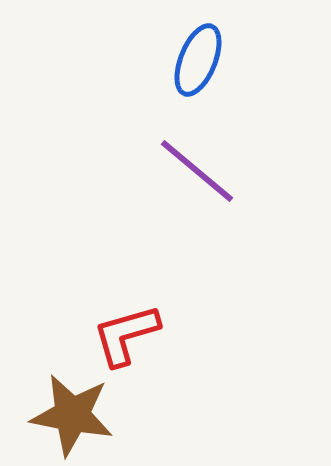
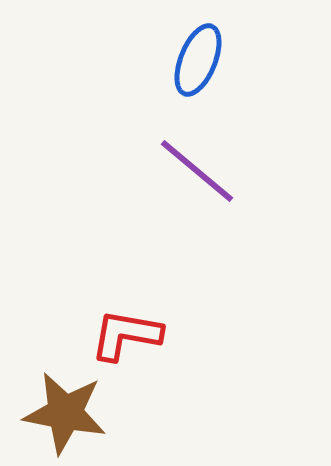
red L-shape: rotated 26 degrees clockwise
brown star: moved 7 px left, 2 px up
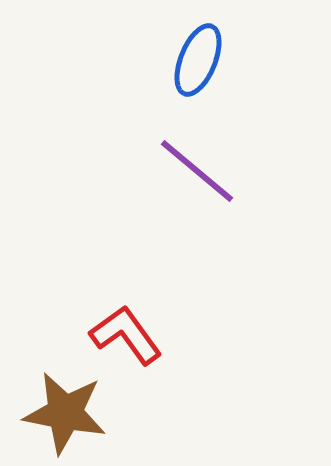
red L-shape: rotated 44 degrees clockwise
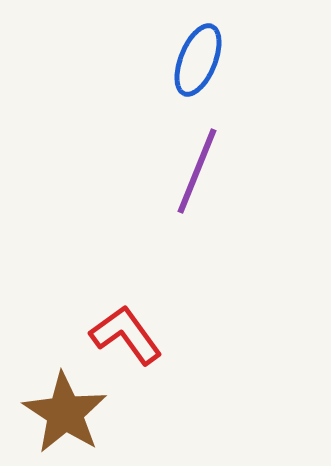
purple line: rotated 72 degrees clockwise
brown star: rotated 22 degrees clockwise
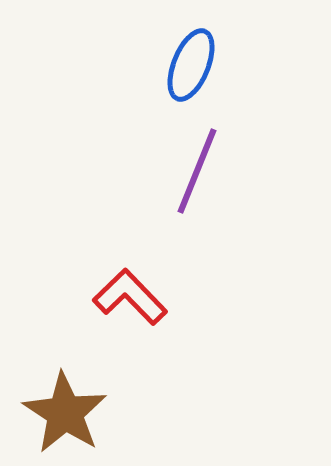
blue ellipse: moved 7 px left, 5 px down
red L-shape: moved 4 px right, 38 px up; rotated 8 degrees counterclockwise
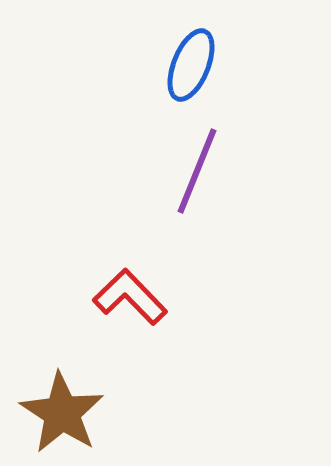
brown star: moved 3 px left
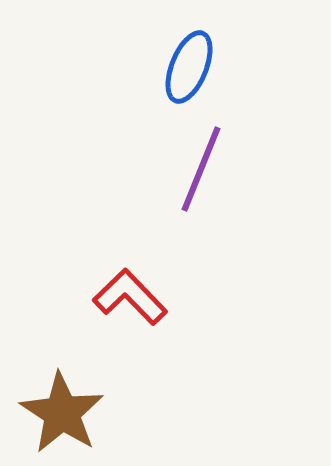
blue ellipse: moved 2 px left, 2 px down
purple line: moved 4 px right, 2 px up
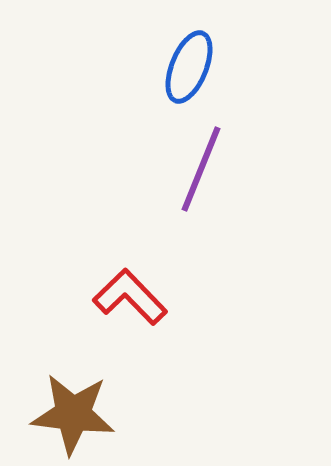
brown star: moved 11 px right, 1 px down; rotated 26 degrees counterclockwise
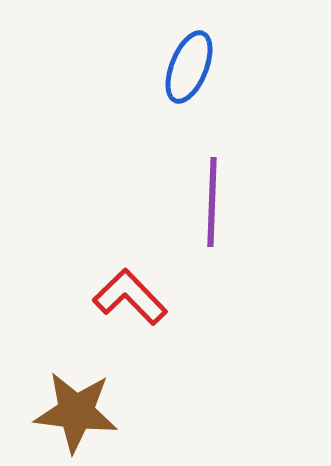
purple line: moved 11 px right, 33 px down; rotated 20 degrees counterclockwise
brown star: moved 3 px right, 2 px up
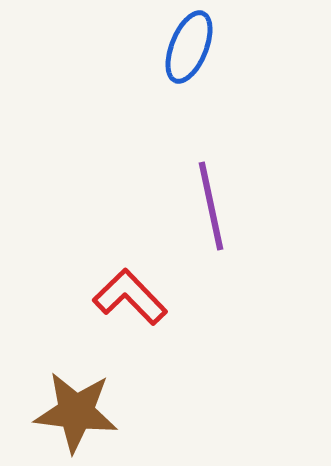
blue ellipse: moved 20 px up
purple line: moved 1 px left, 4 px down; rotated 14 degrees counterclockwise
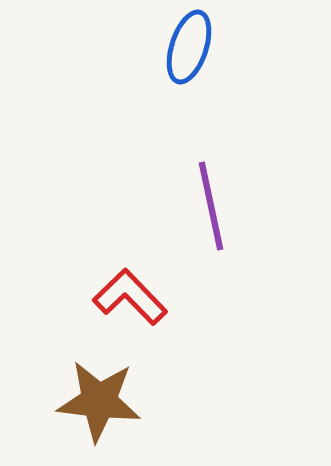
blue ellipse: rotated 4 degrees counterclockwise
brown star: moved 23 px right, 11 px up
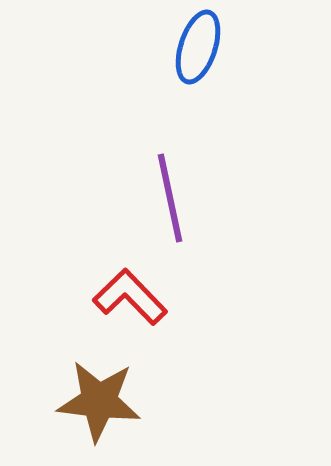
blue ellipse: moved 9 px right
purple line: moved 41 px left, 8 px up
